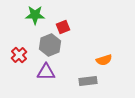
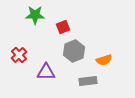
gray hexagon: moved 24 px right, 6 px down
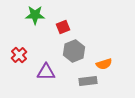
orange semicircle: moved 4 px down
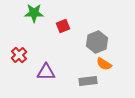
green star: moved 1 px left, 2 px up
red square: moved 1 px up
gray hexagon: moved 23 px right, 9 px up
orange semicircle: rotated 49 degrees clockwise
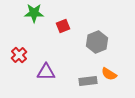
orange semicircle: moved 5 px right, 10 px down
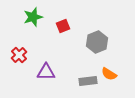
green star: moved 1 px left, 4 px down; rotated 18 degrees counterclockwise
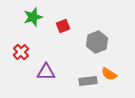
red cross: moved 2 px right, 3 px up
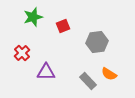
gray hexagon: rotated 15 degrees clockwise
red cross: moved 1 px right, 1 px down
gray rectangle: rotated 54 degrees clockwise
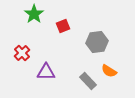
green star: moved 1 px right, 3 px up; rotated 18 degrees counterclockwise
orange semicircle: moved 3 px up
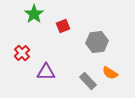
orange semicircle: moved 1 px right, 2 px down
